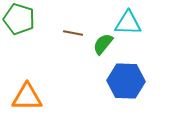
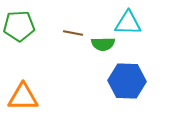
green pentagon: moved 7 px down; rotated 20 degrees counterclockwise
green semicircle: rotated 130 degrees counterclockwise
blue hexagon: moved 1 px right
orange triangle: moved 4 px left
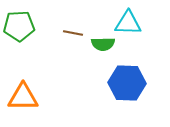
blue hexagon: moved 2 px down
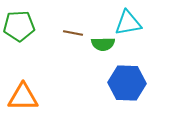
cyan triangle: rotated 12 degrees counterclockwise
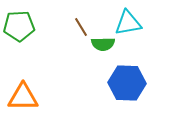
brown line: moved 8 px right, 6 px up; rotated 48 degrees clockwise
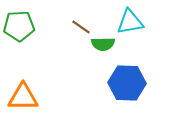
cyan triangle: moved 2 px right, 1 px up
brown line: rotated 24 degrees counterclockwise
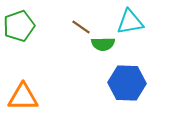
green pentagon: rotated 16 degrees counterclockwise
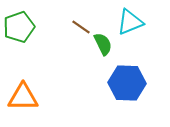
cyan triangle: rotated 12 degrees counterclockwise
green pentagon: moved 1 px down
green semicircle: rotated 115 degrees counterclockwise
